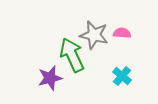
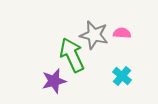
purple star: moved 4 px right, 3 px down
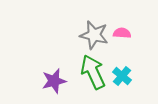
green arrow: moved 21 px right, 17 px down
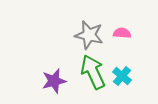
gray star: moved 5 px left
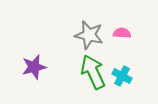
cyan cross: rotated 12 degrees counterclockwise
purple star: moved 20 px left, 14 px up
